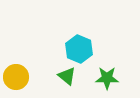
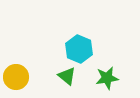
green star: rotated 10 degrees counterclockwise
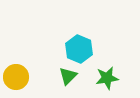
green triangle: moved 1 px right; rotated 36 degrees clockwise
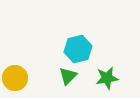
cyan hexagon: moved 1 px left; rotated 24 degrees clockwise
yellow circle: moved 1 px left, 1 px down
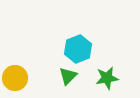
cyan hexagon: rotated 8 degrees counterclockwise
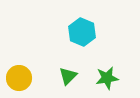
cyan hexagon: moved 4 px right, 17 px up; rotated 16 degrees counterclockwise
yellow circle: moved 4 px right
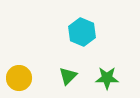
green star: rotated 10 degrees clockwise
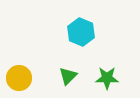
cyan hexagon: moved 1 px left
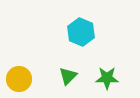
yellow circle: moved 1 px down
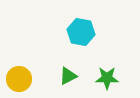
cyan hexagon: rotated 12 degrees counterclockwise
green triangle: rotated 18 degrees clockwise
